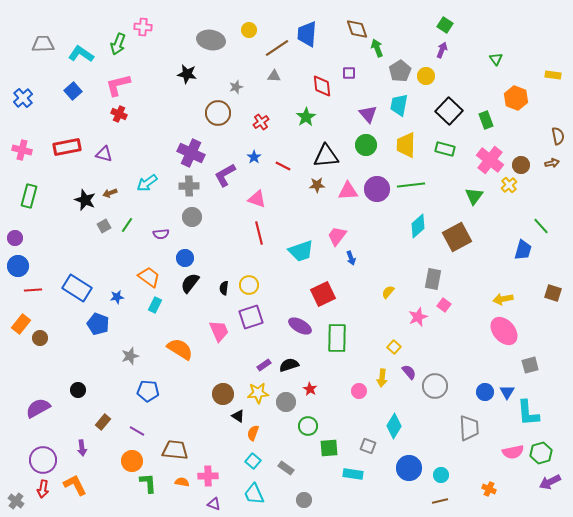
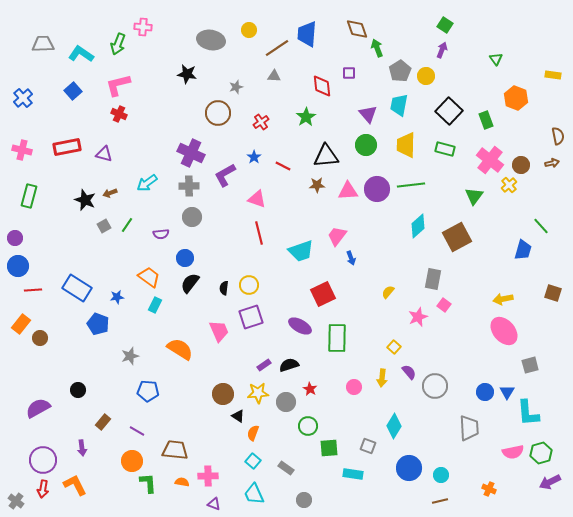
pink circle at (359, 391): moved 5 px left, 4 px up
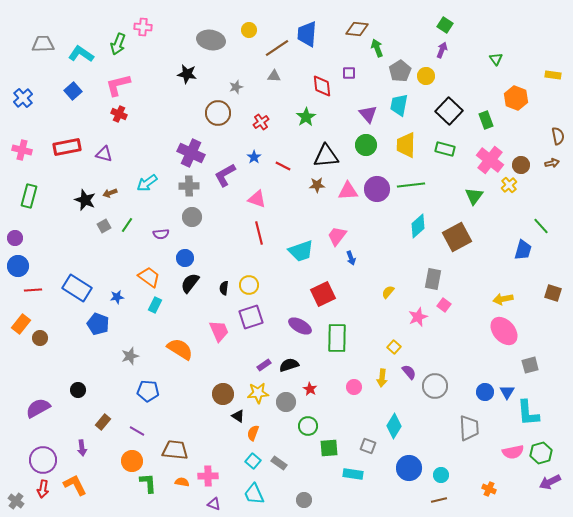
brown diamond at (357, 29): rotated 65 degrees counterclockwise
gray rectangle at (286, 468): moved 7 px left, 5 px up
brown line at (440, 501): moved 1 px left, 1 px up
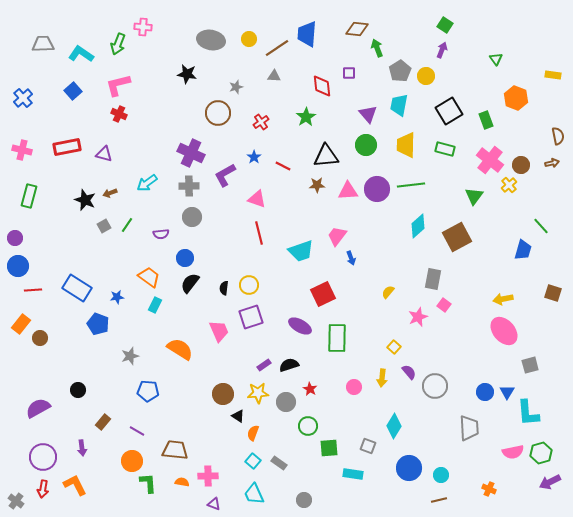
yellow circle at (249, 30): moved 9 px down
black square at (449, 111): rotated 16 degrees clockwise
purple circle at (43, 460): moved 3 px up
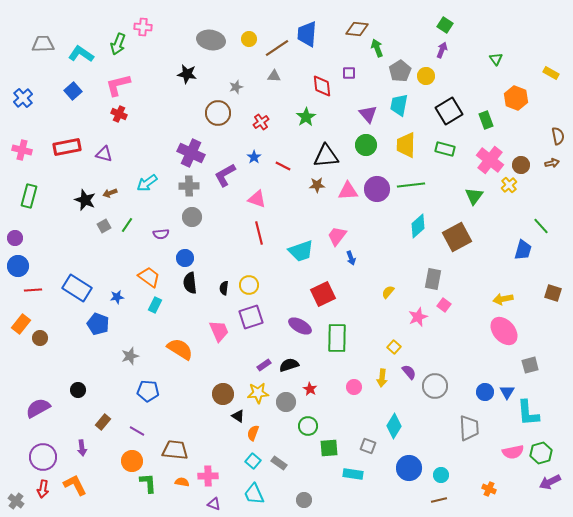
yellow rectangle at (553, 75): moved 2 px left, 2 px up; rotated 21 degrees clockwise
black semicircle at (190, 283): rotated 45 degrees counterclockwise
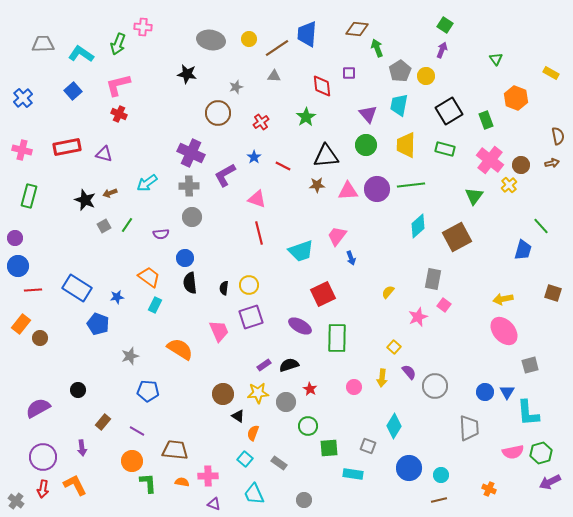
cyan square at (253, 461): moved 8 px left, 2 px up
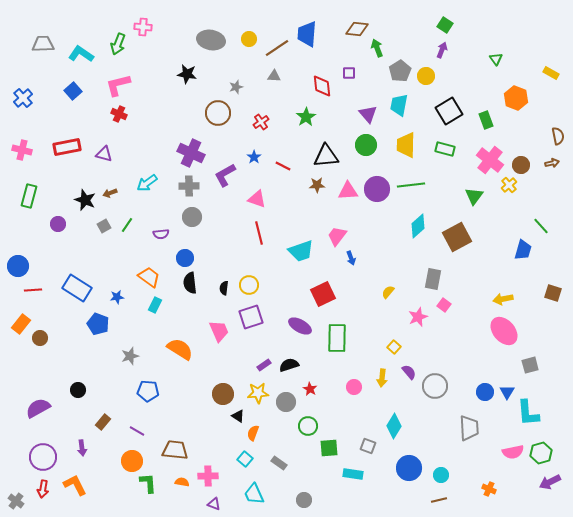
purple circle at (15, 238): moved 43 px right, 14 px up
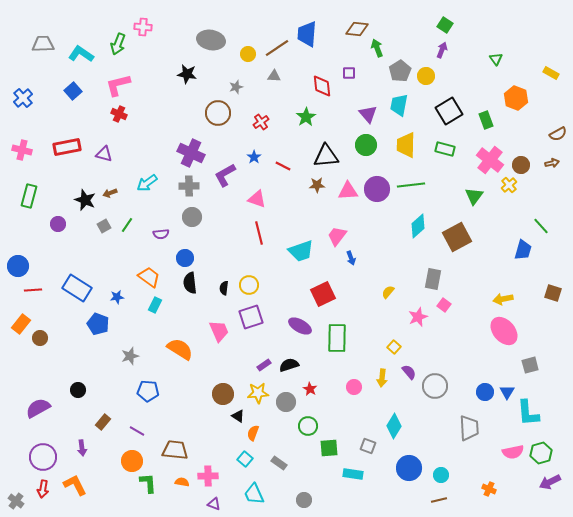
yellow circle at (249, 39): moved 1 px left, 15 px down
brown semicircle at (558, 136): moved 2 px up; rotated 72 degrees clockwise
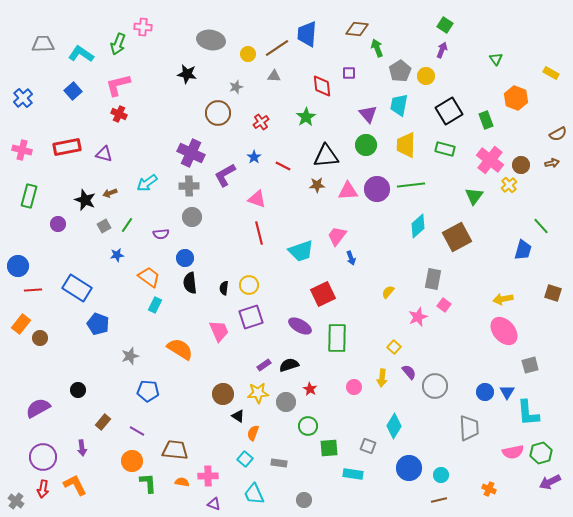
blue star at (117, 297): moved 42 px up
gray rectangle at (279, 463): rotated 28 degrees counterclockwise
